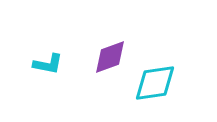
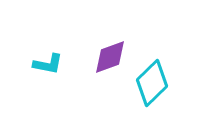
cyan diamond: moved 3 px left; rotated 36 degrees counterclockwise
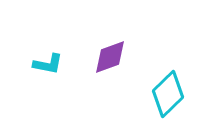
cyan diamond: moved 16 px right, 11 px down
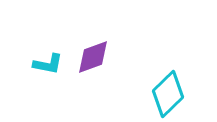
purple diamond: moved 17 px left
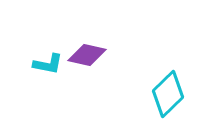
purple diamond: moved 6 px left, 2 px up; rotated 33 degrees clockwise
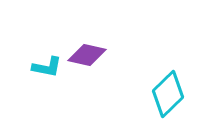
cyan L-shape: moved 1 px left, 3 px down
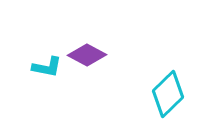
purple diamond: rotated 15 degrees clockwise
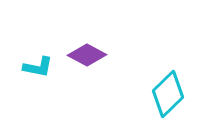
cyan L-shape: moved 9 px left
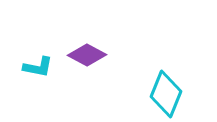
cyan diamond: moved 2 px left; rotated 24 degrees counterclockwise
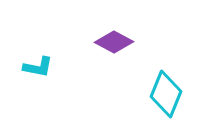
purple diamond: moved 27 px right, 13 px up
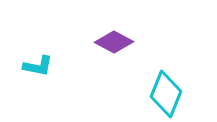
cyan L-shape: moved 1 px up
